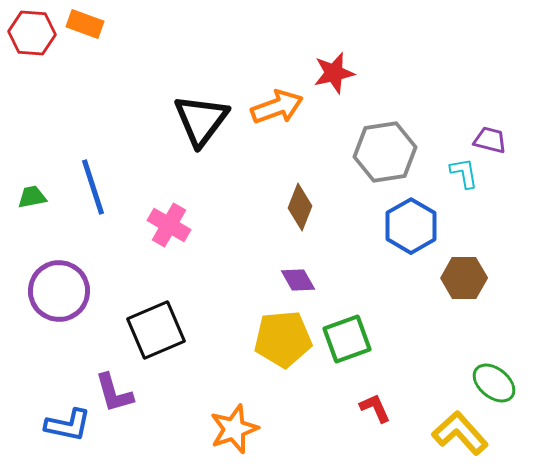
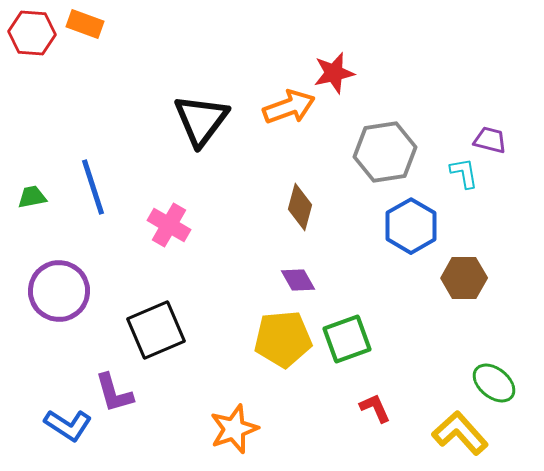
orange arrow: moved 12 px right
brown diamond: rotated 6 degrees counterclockwise
blue L-shape: rotated 21 degrees clockwise
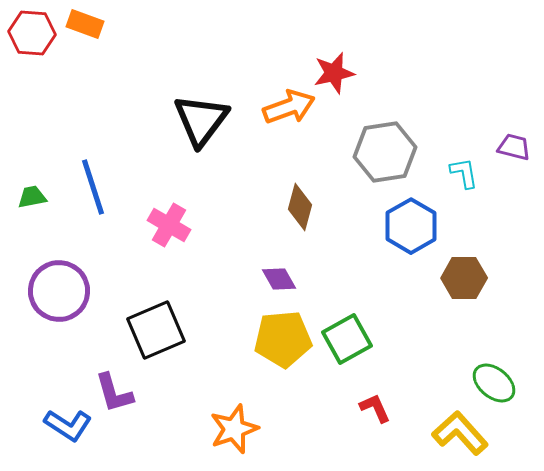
purple trapezoid: moved 24 px right, 7 px down
purple diamond: moved 19 px left, 1 px up
green square: rotated 9 degrees counterclockwise
